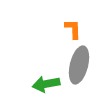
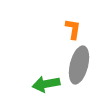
orange L-shape: rotated 10 degrees clockwise
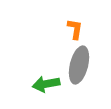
orange L-shape: moved 2 px right
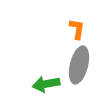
orange L-shape: moved 2 px right
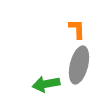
orange L-shape: rotated 10 degrees counterclockwise
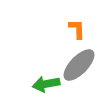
gray ellipse: rotated 30 degrees clockwise
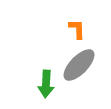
green arrow: rotated 76 degrees counterclockwise
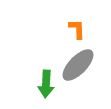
gray ellipse: moved 1 px left
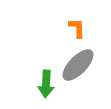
orange L-shape: moved 1 px up
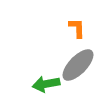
green arrow: rotated 76 degrees clockwise
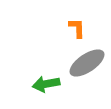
gray ellipse: moved 9 px right, 2 px up; rotated 12 degrees clockwise
